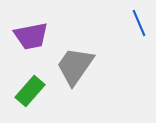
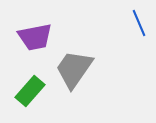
purple trapezoid: moved 4 px right, 1 px down
gray trapezoid: moved 1 px left, 3 px down
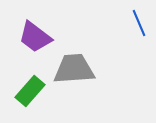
purple trapezoid: rotated 48 degrees clockwise
gray trapezoid: rotated 51 degrees clockwise
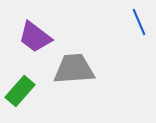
blue line: moved 1 px up
green rectangle: moved 10 px left
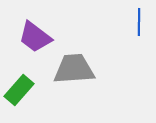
blue line: rotated 24 degrees clockwise
green rectangle: moved 1 px left, 1 px up
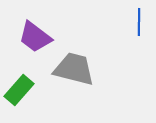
gray trapezoid: rotated 18 degrees clockwise
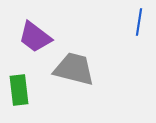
blue line: rotated 8 degrees clockwise
green rectangle: rotated 48 degrees counterclockwise
